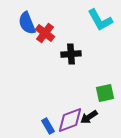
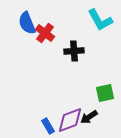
black cross: moved 3 px right, 3 px up
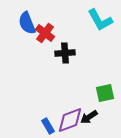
black cross: moved 9 px left, 2 px down
